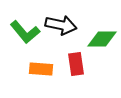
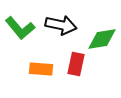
green L-shape: moved 5 px left, 4 px up
green diamond: rotated 8 degrees counterclockwise
red rectangle: rotated 20 degrees clockwise
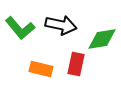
orange rectangle: rotated 10 degrees clockwise
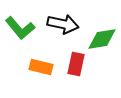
black arrow: moved 2 px right, 1 px up
orange rectangle: moved 2 px up
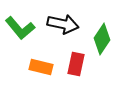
green diamond: rotated 48 degrees counterclockwise
